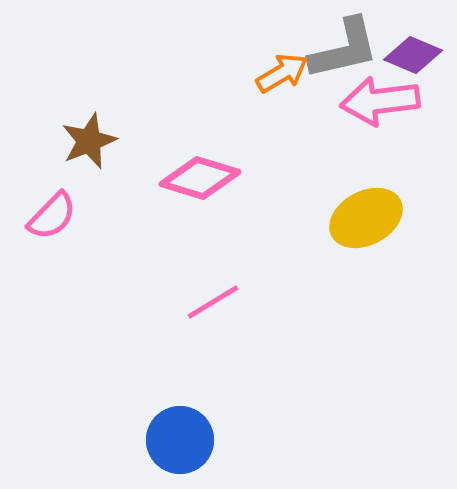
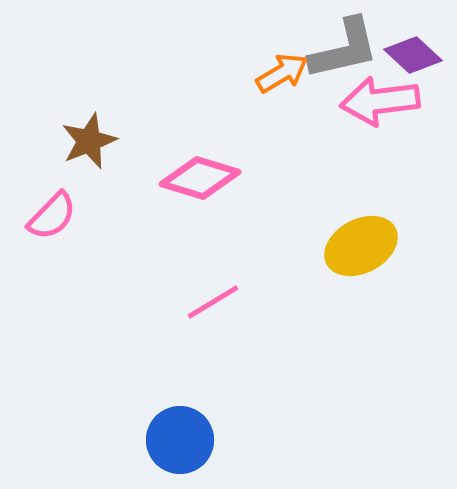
purple diamond: rotated 20 degrees clockwise
yellow ellipse: moved 5 px left, 28 px down
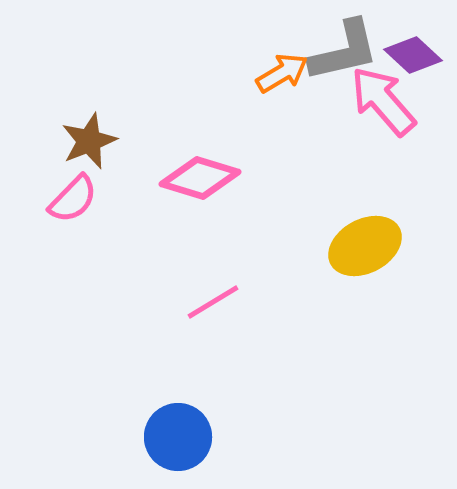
gray L-shape: moved 2 px down
pink arrow: moved 3 px right; rotated 56 degrees clockwise
pink semicircle: moved 21 px right, 17 px up
yellow ellipse: moved 4 px right
blue circle: moved 2 px left, 3 px up
